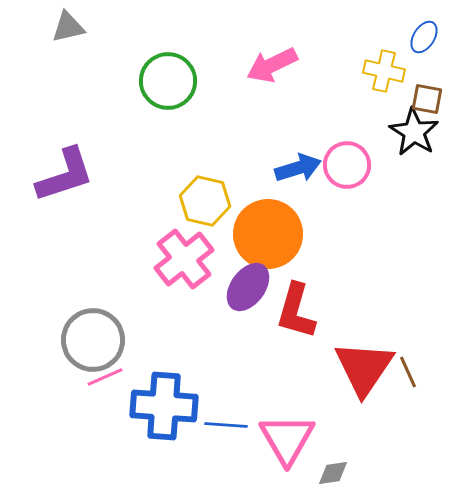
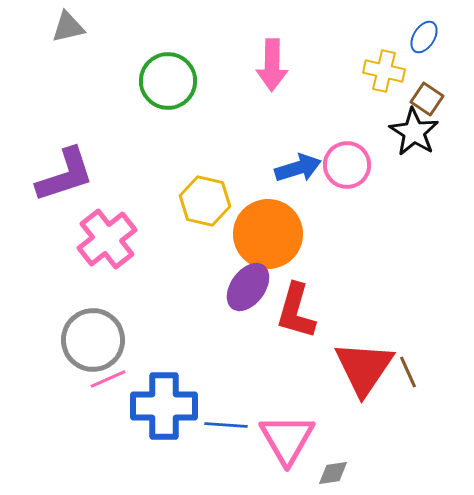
pink arrow: rotated 63 degrees counterclockwise
brown square: rotated 24 degrees clockwise
pink cross: moved 77 px left, 20 px up
pink line: moved 3 px right, 2 px down
blue cross: rotated 4 degrees counterclockwise
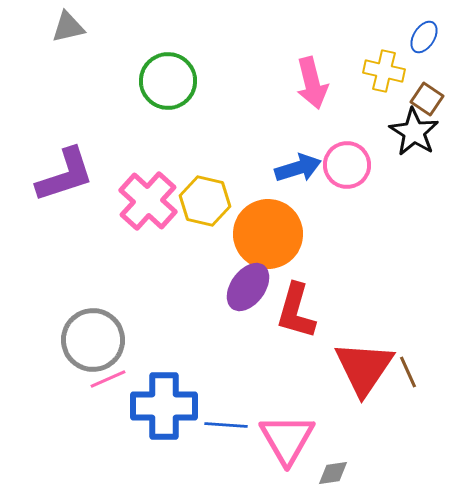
pink arrow: moved 40 px right, 18 px down; rotated 15 degrees counterclockwise
pink cross: moved 41 px right, 38 px up; rotated 10 degrees counterclockwise
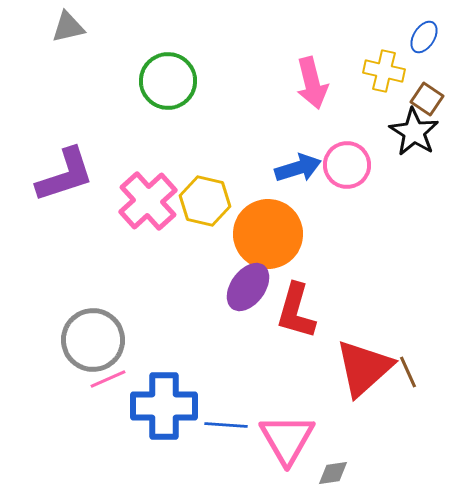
pink cross: rotated 6 degrees clockwise
red triangle: rotated 14 degrees clockwise
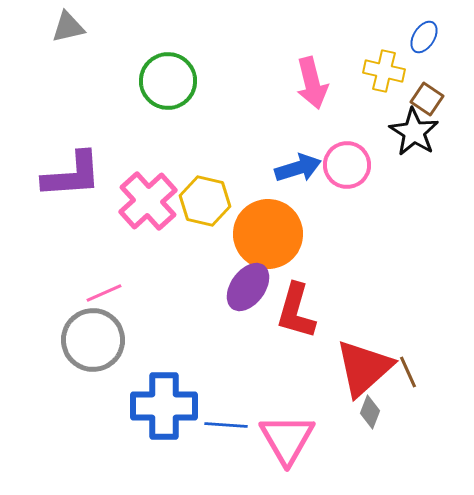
purple L-shape: moved 7 px right; rotated 14 degrees clockwise
pink line: moved 4 px left, 86 px up
gray diamond: moved 37 px right, 61 px up; rotated 60 degrees counterclockwise
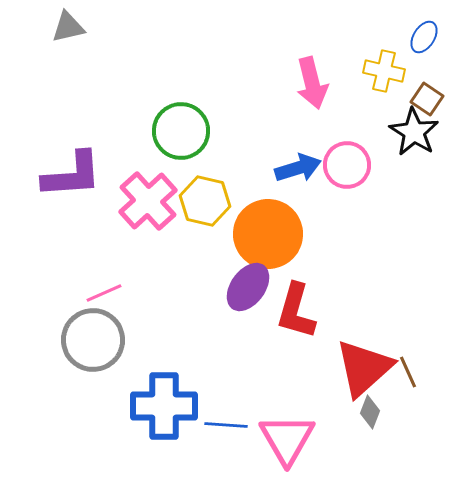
green circle: moved 13 px right, 50 px down
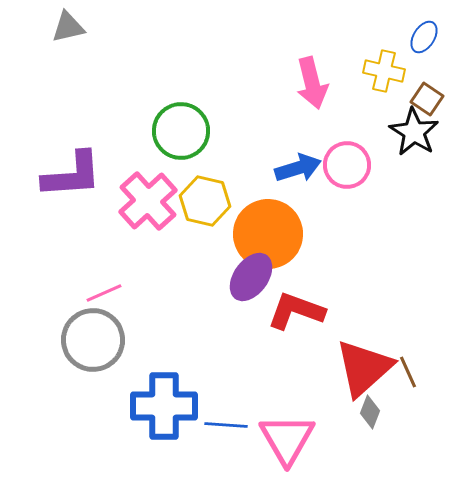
purple ellipse: moved 3 px right, 10 px up
red L-shape: rotated 94 degrees clockwise
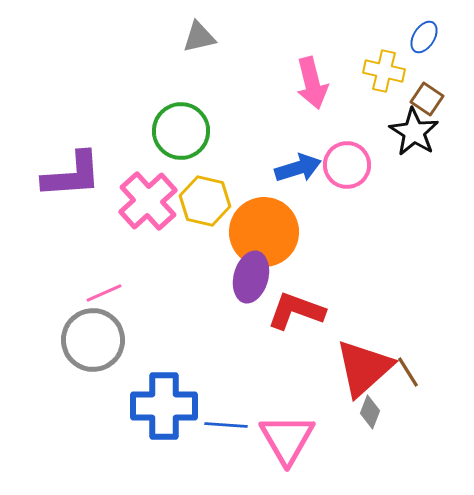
gray triangle: moved 131 px right, 10 px down
orange circle: moved 4 px left, 2 px up
purple ellipse: rotated 21 degrees counterclockwise
brown line: rotated 8 degrees counterclockwise
